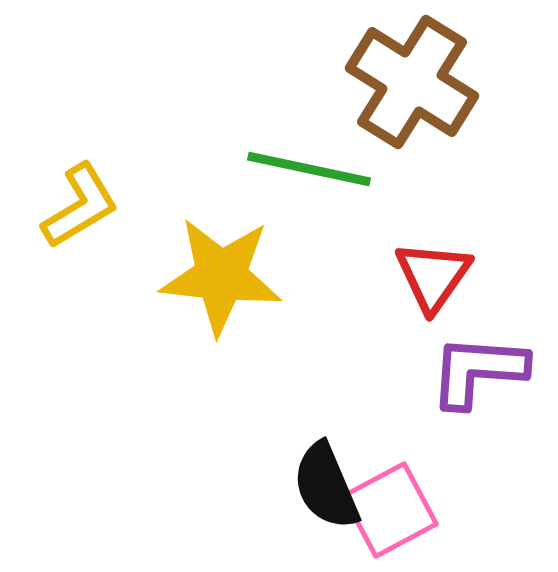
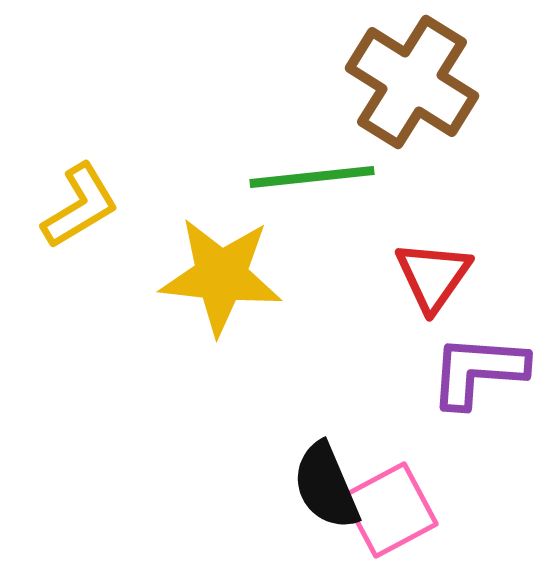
green line: moved 3 px right, 8 px down; rotated 18 degrees counterclockwise
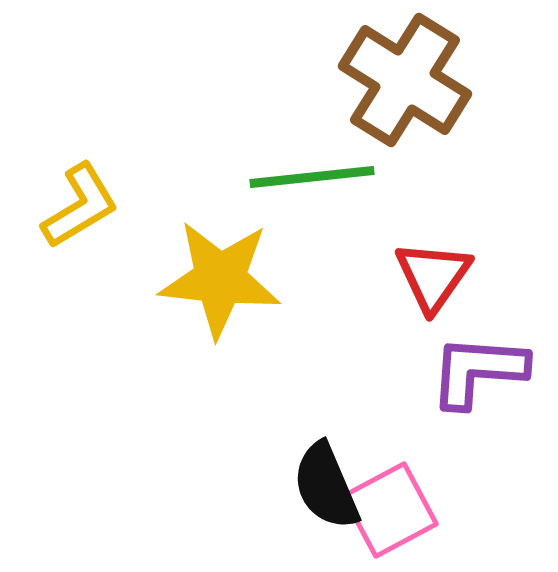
brown cross: moved 7 px left, 2 px up
yellow star: moved 1 px left, 3 px down
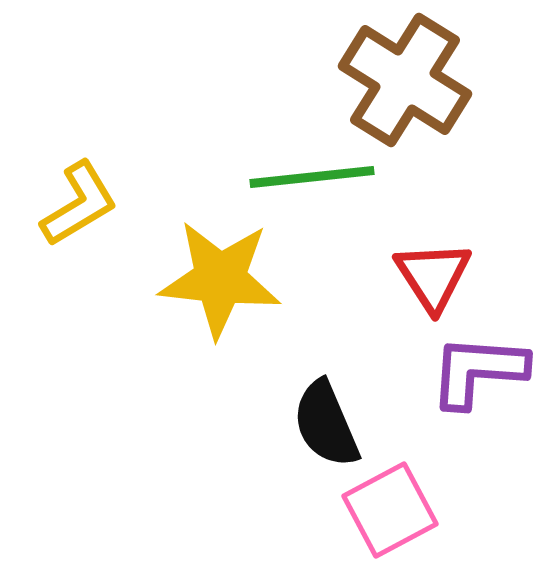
yellow L-shape: moved 1 px left, 2 px up
red triangle: rotated 8 degrees counterclockwise
black semicircle: moved 62 px up
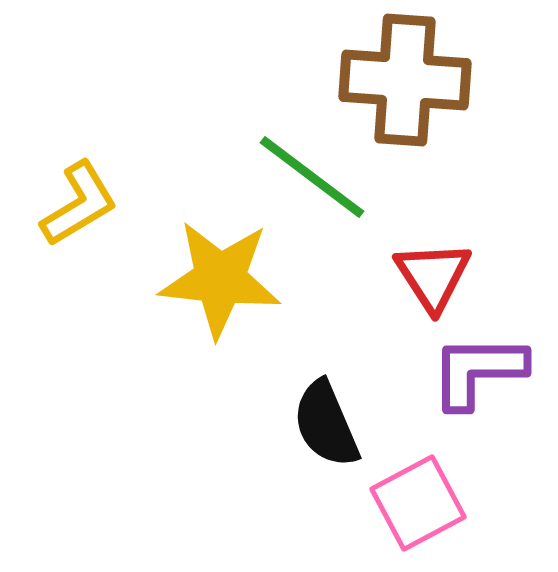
brown cross: rotated 28 degrees counterclockwise
green line: rotated 43 degrees clockwise
purple L-shape: rotated 4 degrees counterclockwise
pink square: moved 28 px right, 7 px up
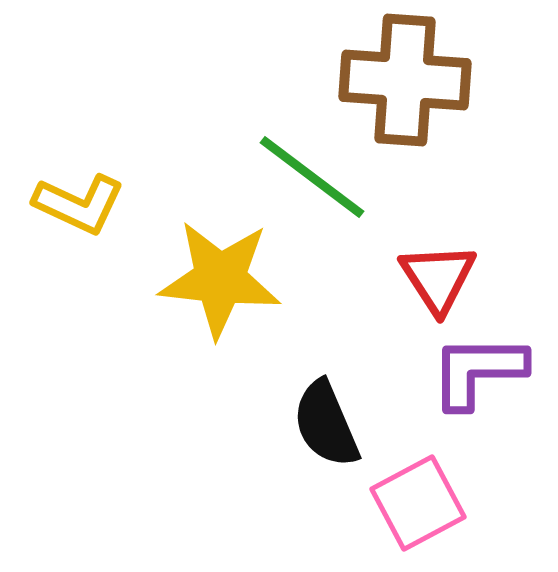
yellow L-shape: rotated 56 degrees clockwise
red triangle: moved 5 px right, 2 px down
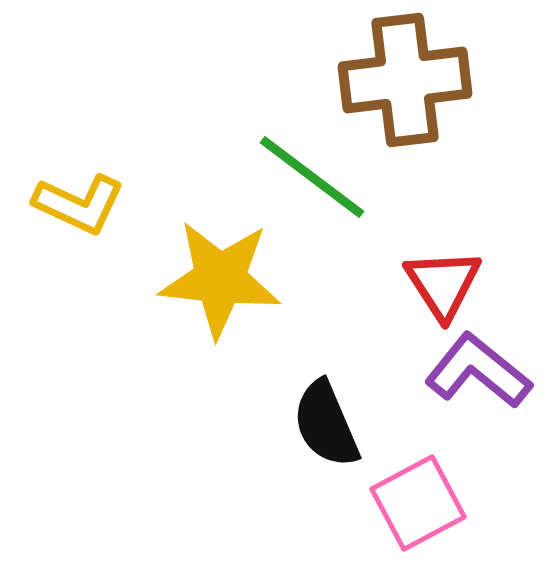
brown cross: rotated 11 degrees counterclockwise
red triangle: moved 5 px right, 6 px down
purple L-shape: rotated 39 degrees clockwise
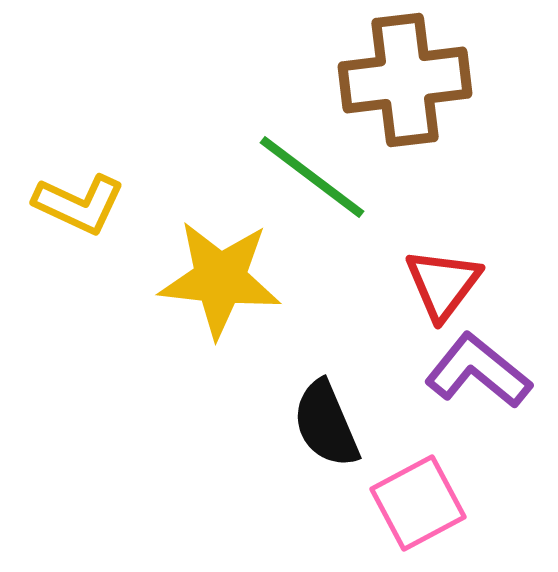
red triangle: rotated 10 degrees clockwise
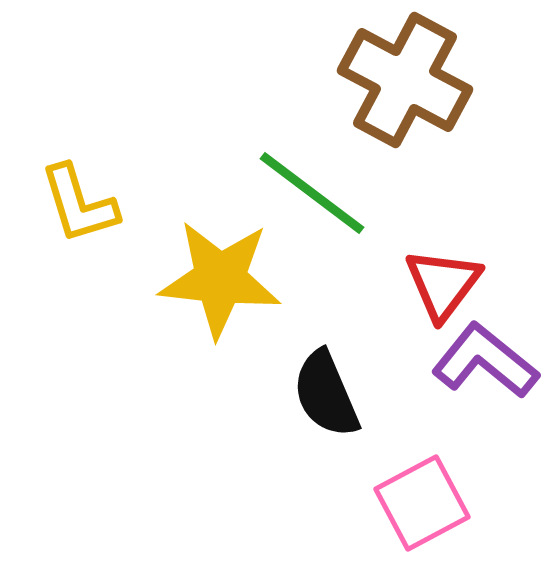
brown cross: rotated 35 degrees clockwise
green line: moved 16 px down
yellow L-shape: rotated 48 degrees clockwise
purple L-shape: moved 7 px right, 10 px up
black semicircle: moved 30 px up
pink square: moved 4 px right
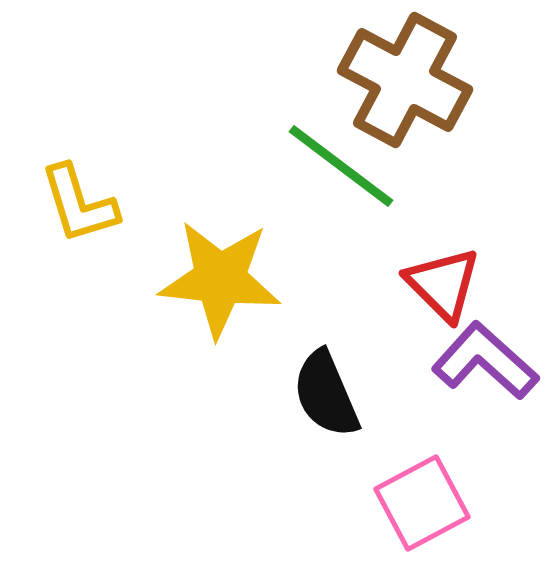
green line: moved 29 px right, 27 px up
red triangle: rotated 22 degrees counterclockwise
purple L-shape: rotated 3 degrees clockwise
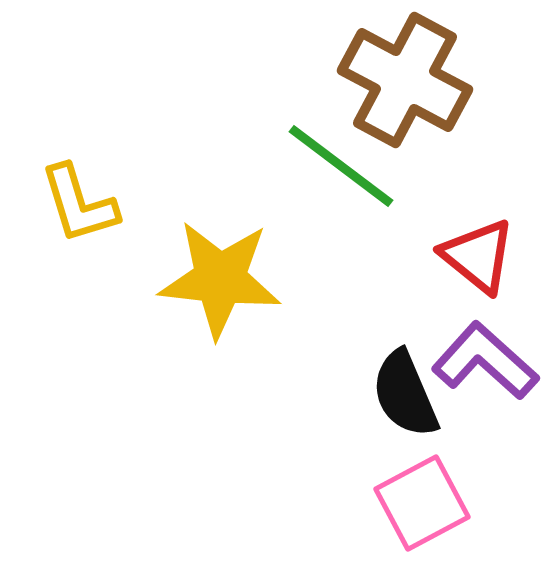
red triangle: moved 35 px right, 28 px up; rotated 6 degrees counterclockwise
black semicircle: moved 79 px right
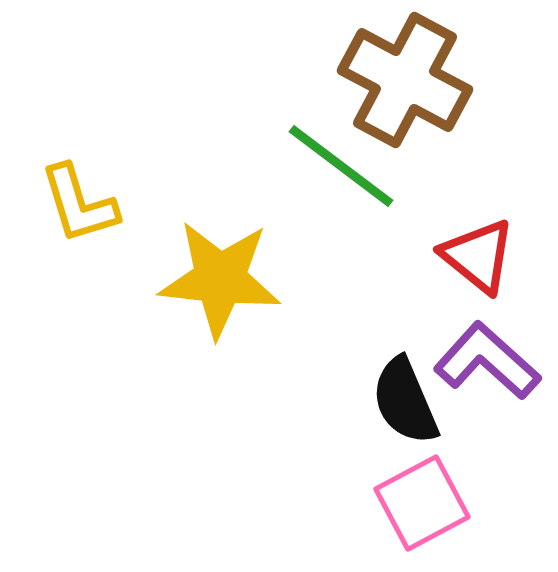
purple L-shape: moved 2 px right
black semicircle: moved 7 px down
